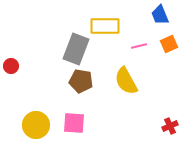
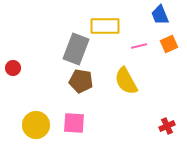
red circle: moved 2 px right, 2 px down
red cross: moved 3 px left
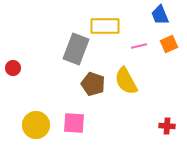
brown pentagon: moved 12 px right, 3 px down; rotated 10 degrees clockwise
red cross: rotated 28 degrees clockwise
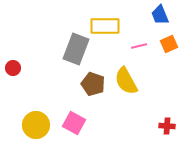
pink square: rotated 25 degrees clockwise
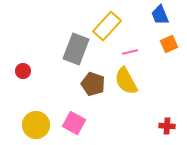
yellow rectangle: moved 2 px right; rotated 48 degrees counterclockwise
pink line: moved 9 px left, 6 px down
red circle: moved 10 px right, 3 px down
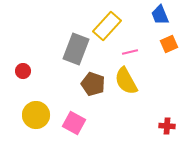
yellow circle: moved 10 px up
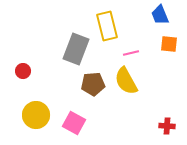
yellow rectangle: rotated 56 degrees counterclockwise
orange square: rotated 30 degrees clockwise
pink line: moved 1 px right, 1 px down
brown pentagon: rotated 25 degrees counterclockwise
